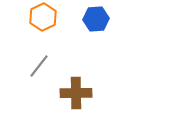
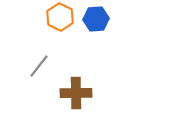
orange hexagon: moved 17 px right; rotated 8 degrees counterclockwise
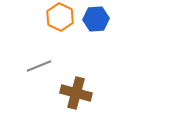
gray line: rotated 30 degrees clockwise
brown cross: rotated 16 degrees clockwise
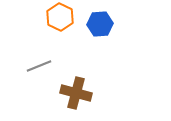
blue hexagon: moved 4 px right, 5 px down
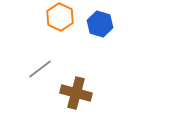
blue hexagon: rotated 20 degrees clockwise
gray line: moved 1 px right, 3 px down; rotated 15 degrees counterclockwise
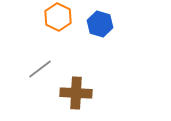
orange hexagon: moved 2 px left
brown cross: rotated 12 degrees counterclockwise
